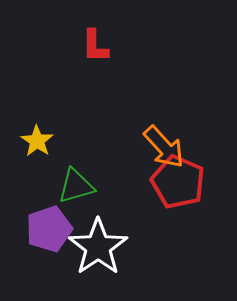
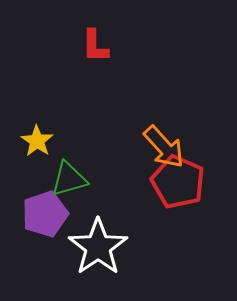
green triangle: moved 7 px left, 7 px up
purple pentagon: moved 4 px left, 15 px up
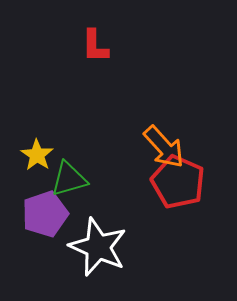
yellow star: moved 14 px down
white star: rotated 14 degrees counterclockwise
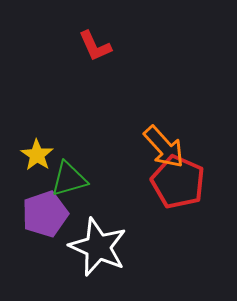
red L-shape: rotated 24 degrees counterclockwise
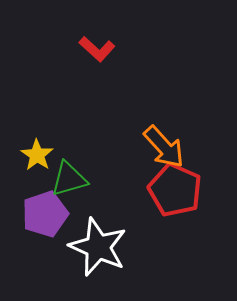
red L-shape: moved 2 px right, 3 px down; rotated 24 degrees counterclockwise
red pentagon: moved 3 px left, 8 px down
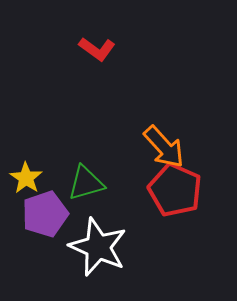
red L-shape: rotated 6 degrees counterclockwise
yellow star: moved 11 px left, 23 px down
green triangle: moved 17 px right, 4 px down
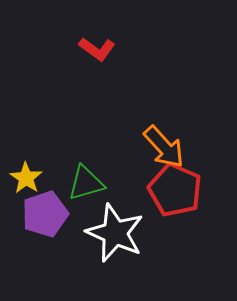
white star: moved 17 px right, 14 px up
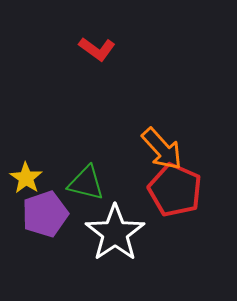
orange arrow: moved 2 px left, 2 px down
green triangle: rotated 30 degrees clockwise
white star: rotated 14 degrees clockwise
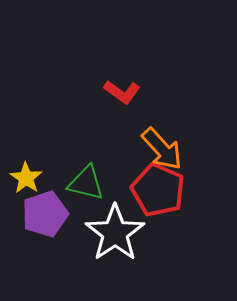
red L-shape: moved 25 px right, 43 px down
red pentagon: moved 17 px left
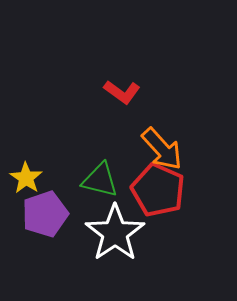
green triangle: moved 14 px right, 3 px up
